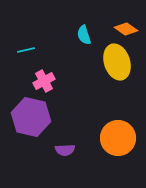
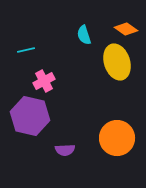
purple hexagon: moved 1 px left, 1 px up
orange circle: moved 1 px left
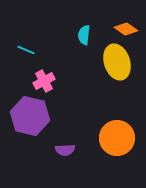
cyan semicircle: rotated 24 degrees clockwise
cyan line: rotated 36 degrees clockwise
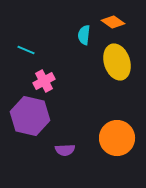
orange diamond: moved 13 px left, 7 px up
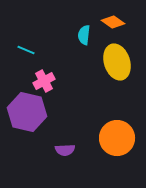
purple hexagon: moved 3 px left, 4 px up
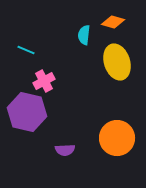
orange diamond: rotated 20 degrees counterclockwise
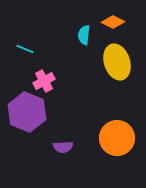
orange diamond: rotated 10 degrees clockwise
cyan line: moved 1 px left, 1 px up
purple hexagon: rotated 9 degrees clockwise
purple semicircle: moved 2 px left, 3 px up
